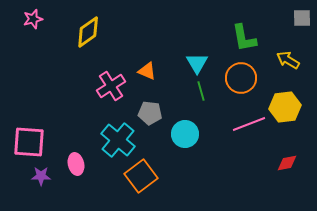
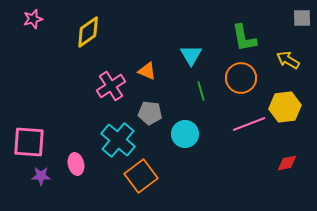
cyan triangle: moved 6 px left, 8 px up
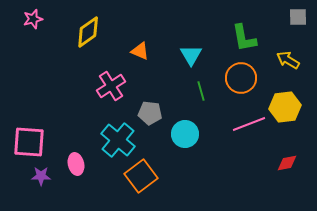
gray square: moved 4 px left, 1 px up
orange triangle: moved 7 px left, 20 px up
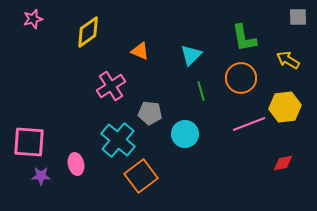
cyan triangle: rotated 15 degrees clockwise
red diamond: moved 4 px left
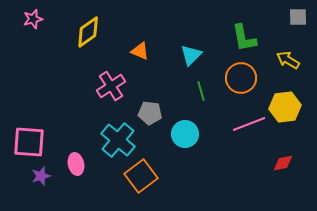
purple star: rotated 18 degrees counterclockwise
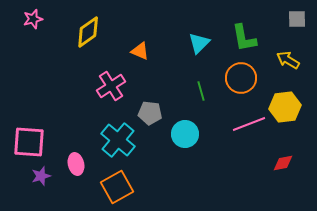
gray square: moved 1 px left, 2 px down
cyan triangle: moved 8 px right, 12 px up
orange square: moved 24 px left, 11 px down; rotated 8 degrees clockwise
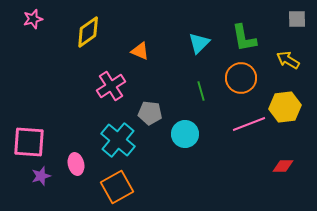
red diamond: moved 3 px down; rotated 10 degrees clockwise
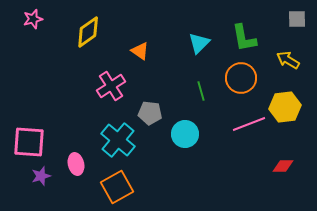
orange triangle: rotated 12 degrees clockwise
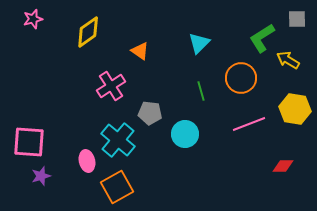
green L-shape: moved 18 px right; rotated 68 degrees clockwise
yellow hexagon: moved 10 px right, 2 px down; rotated 16 degrees clockwise
pink ellipse: moved 11 px right, 3 px up
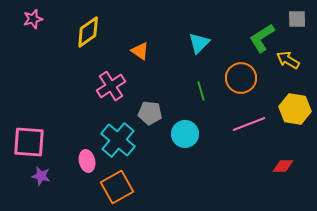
purple star: rotated 30 degrees clockwise
